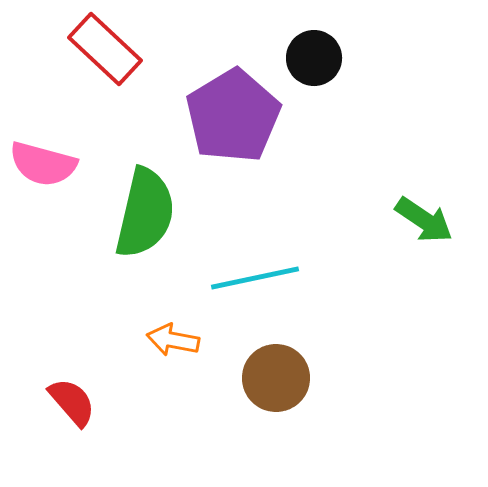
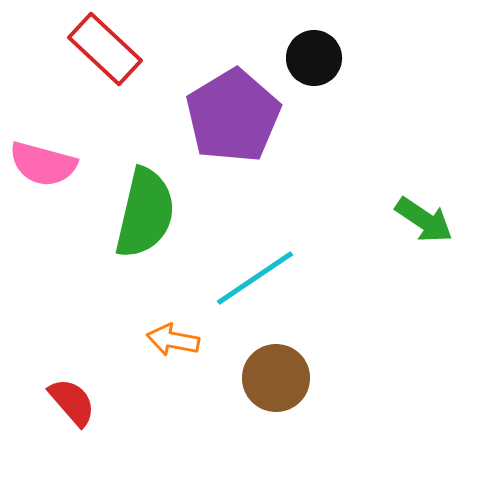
cyan line: rotated 22 degrees counterclockwise
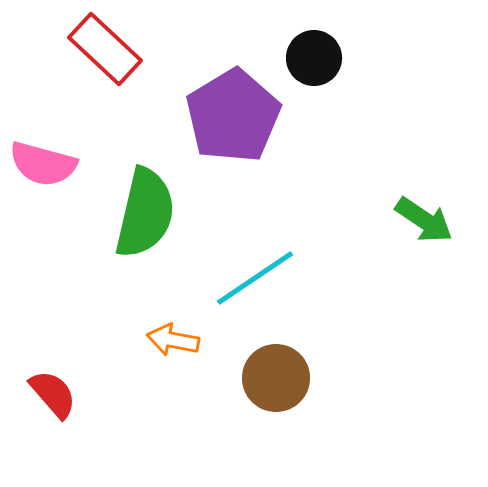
red semicircle: moved 19 px left, 8 px up
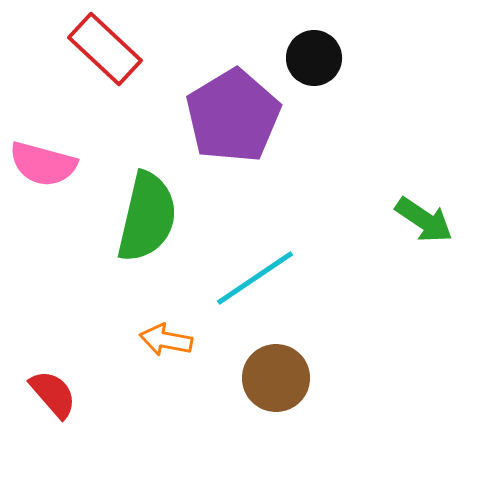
green semicircle: moved 2 px right, 4 px down
orange arrow: moved 7 px left
